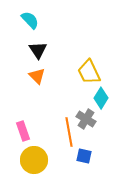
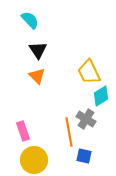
cyan diamond: moved 2 px up; rotated 25 degrees clockwise
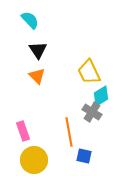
gray cross: moved 6 px right, 7 px up
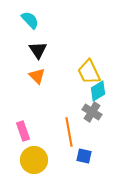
cyan diamond: moved 3 px left, 5 px up
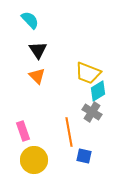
yellow trapezoid: moved 1 px left, 1 px down; rotated 44 degrees counterclockwise
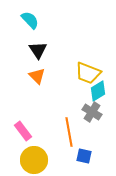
pink rectangle: rotated 18 degrees counterclockwise
